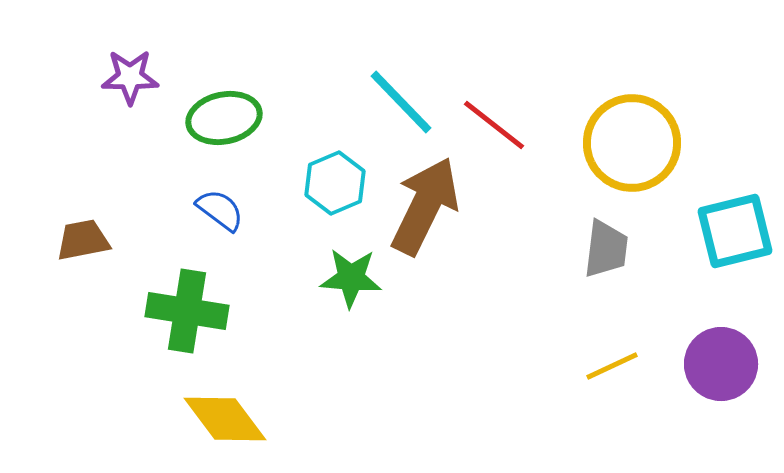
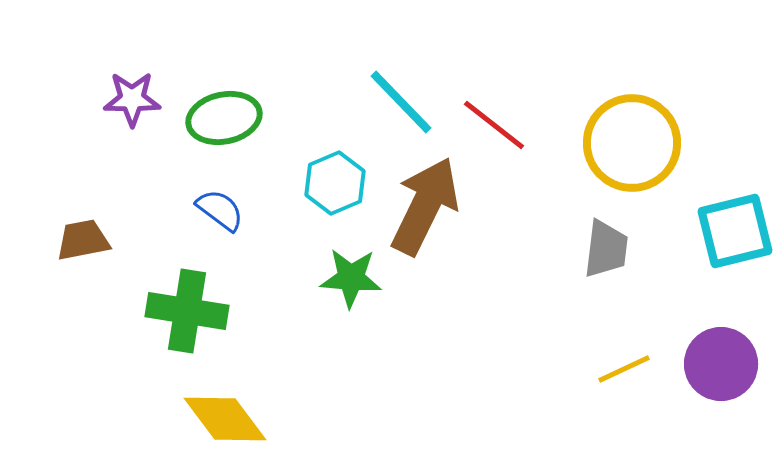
purple star: moved 2 px right, 22 px down
yellow line: moved 12 px right, 3 px down
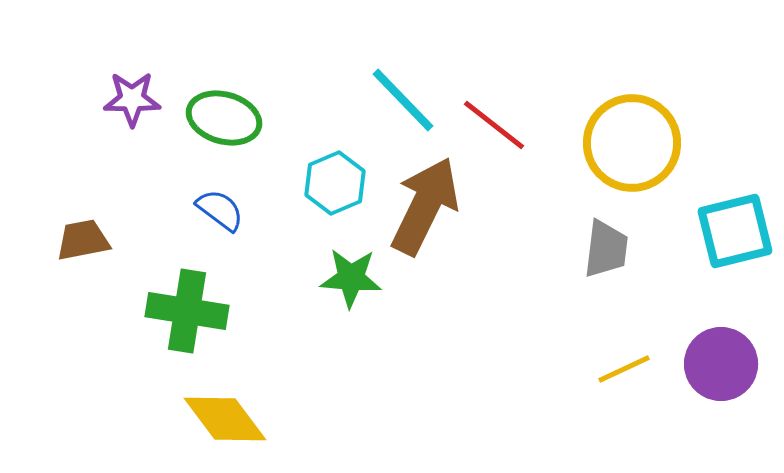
cyan line: moved 2 px right, 2 px up
green ellipse: rotated 28 degrees clockwise
